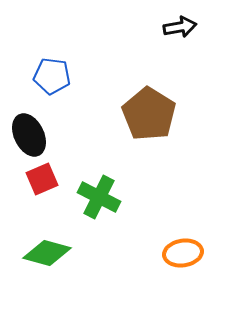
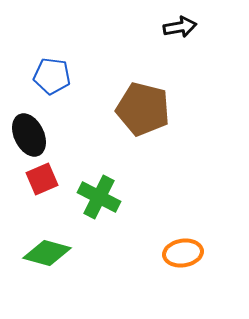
brown pentagon: moved 6 px left, 5 px up; rotated 18 degrees counterclockwise
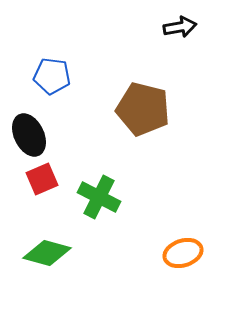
orange ellipse: rotated 9 degrees counterclockwise
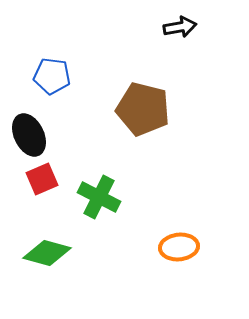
orange ellipse: moved 4 px left, 6 px up; rotated 12 degrees clockwise
